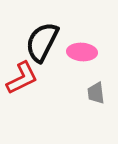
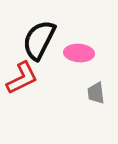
black semicircle: moved 3 px left, 2 px up
pink ellipse: moved 3 px left, 1 px down
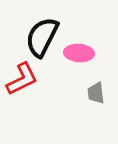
black semicircle: moved 3 px right, 3 px up
red L-shape: moved 1 px down
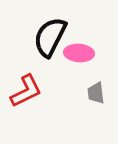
black semicircle: moved 8 px right
red L-shape: moved 4 px right, 12 px down
